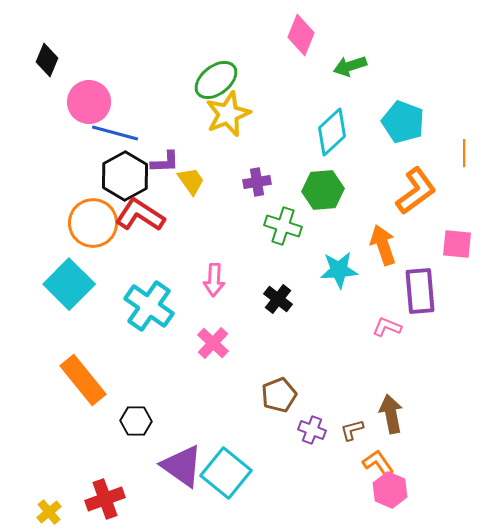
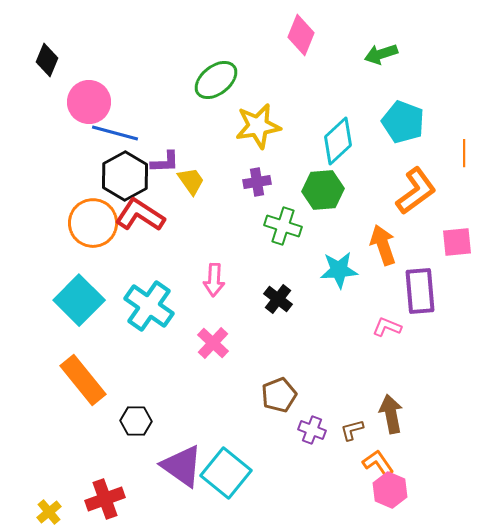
green arrow at (350, 66): moved 31 px right, 12 px up
yellow star at (228, 114): moved 30 px right, 12 px down; rotated 12 degrees clockwise
cyan diamond at (332, 132): moved 6 px right, 9 px down
pink square at (457, 244): moved 2 px up; rotated 12 degrees counterclockwise
cyan square at (69, 284): moved 10 px right, 16 px down
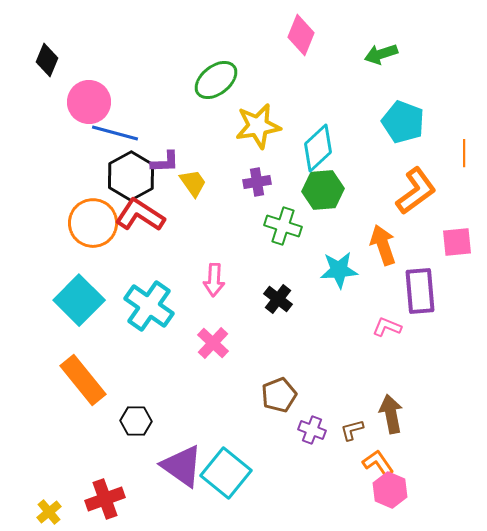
cyan diamond at (338, 141): moved 20 px left, 7 px down
black hexagon at (125, 176): moved 6 px right
yellow trapezoid at (191, 181): moved 2 px right, 2 px down
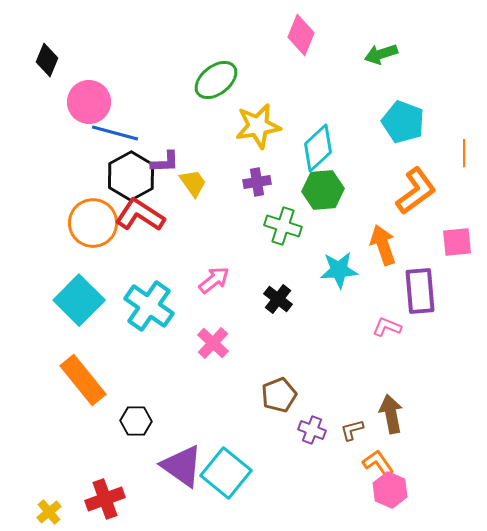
pink arrow at (214, 280): rotated 132 degrees counterclockwise
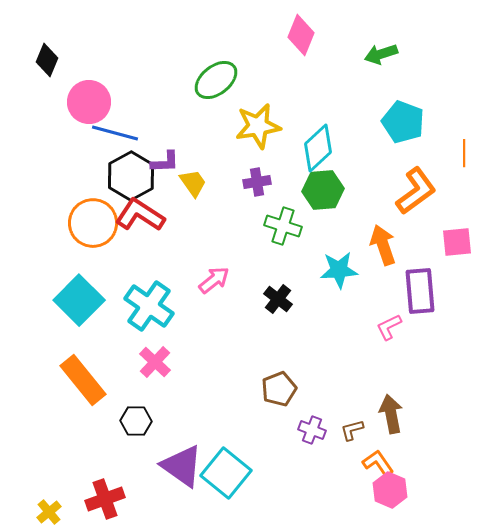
pink L-shape at (387, 327): moved 2 px right; rotated 48 degrees counterclockwise
pink cross at (213, 343): moved 58 px left, 19 px down
brown pentagon at (279, 395): moved 6 px up
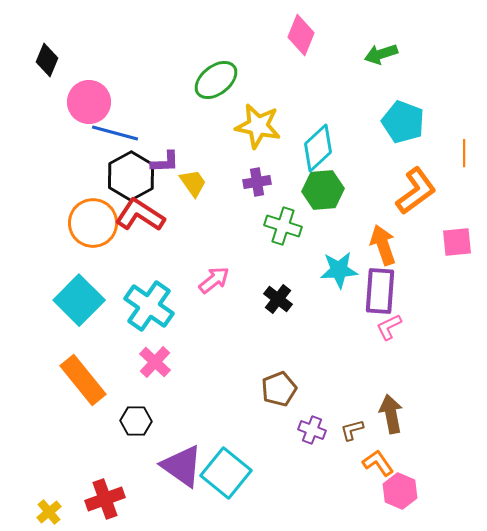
yellow star at (258, 126): rotated 21 degrees clockwise
purple rectangle at (420, 291): moved 40 px left; rotated 9 degrees clockwise
pink hexagon at (390, 490): moved 10 px right, 1 px down
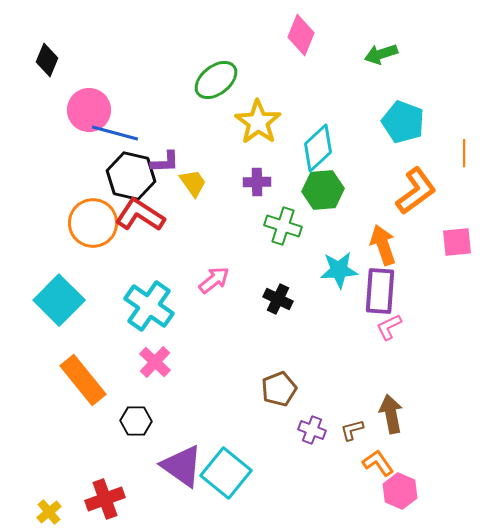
pink circle at (89, 102): moved 8 px down
yellow star at (258, 126): moved 4 px up; rotated 24 degrees clockwise
black hexagon at (131, 176): rotated 18 degrees counterclockwise
purple cross at (257, 182): rotated 8 degrees clockwise
black cross at (278, 299): rotated 12 degrees counterclockwise
cyan square at (79, 300): moved 20 px left
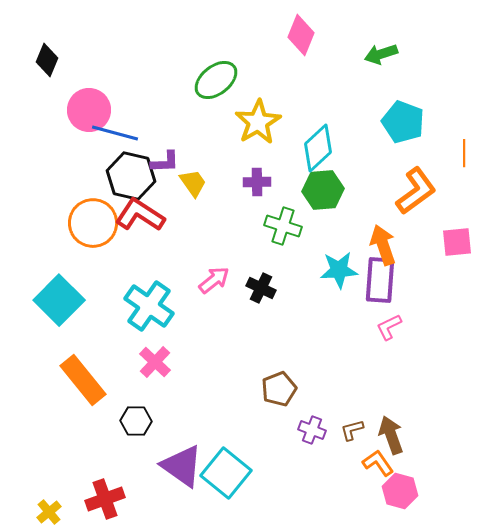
yellow star at (258, 122): rotated 6 degrees clockwise
purple rectangle at (380, 291): moved 11 px up
black cross at (278, 299): moved 17 px left, 11 px up
brown arrow at (391, 414): moved 21 px down; rotated 9 degrees counterclockwise
pink hexagon at (400, 491): rotated 8 degrees counterclockwise
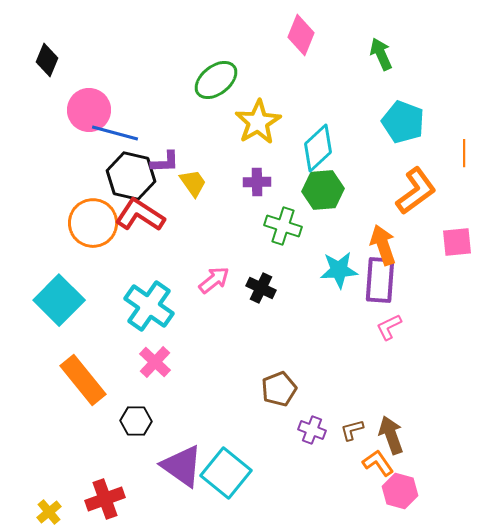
green arrow at (381, 54): rotated 84 degrees clockwise
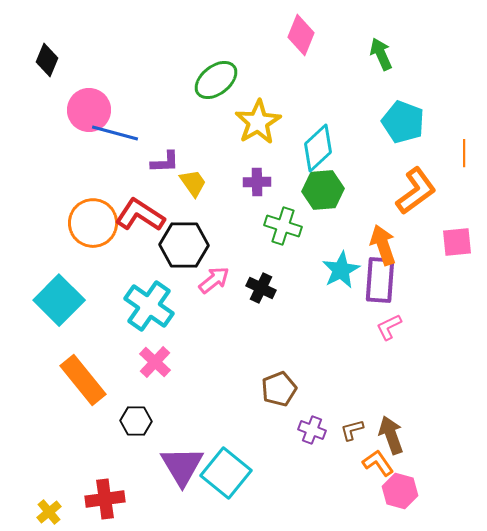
black hexagon at (131, 176): moved 53 px right, 69 px down; rotated 12 degrees counterclockwise
cyan star at (339, 270): moved 2 px right; rotated 24 degrees counterclockwise
purple triangle at (182, 466): rotated 24 degrees clockwise
red cross at (105, 499): rotated 12 degrees clockwise
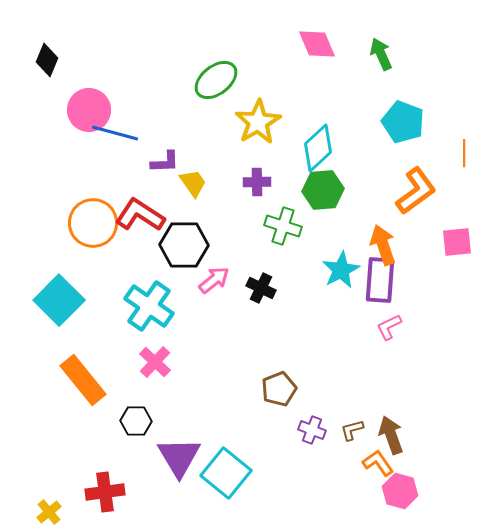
pink diamond at (301, 35): moved 16 px right, 9 px down; rotated 45 degrees counterclockwise
purple triangle at (182, 466): moved 3 px left, 9 px up
red cross at (105, 499): moved 7 px up
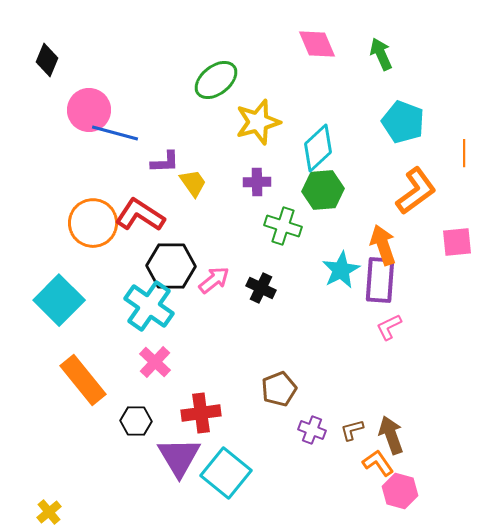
yellow star at (258, 122): rotated 15 degrees clockwise
black hexagon at (184, 245): moved 13 px left, 21 px down
red cross at (105, 492): moved 96 px right, 79 px up
